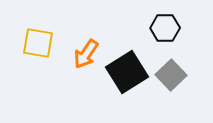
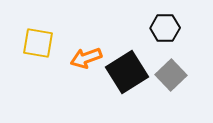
orange arrow: moved 4 px down; rotated 36 degrees clockwise
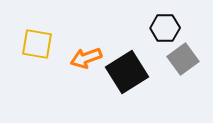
yellow square: moved 1 px left, 1 px down
gray square: moved 12 px right, 16 px up; rotated 8 degrees clockwise
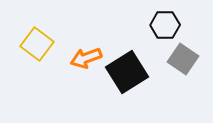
black hexagon: moved 3 px up
yellow square: rotated 28 degrees clockwise
gray square: rotated 20 degrees counterclockwise
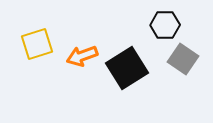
yellow square: rotated 36 degrees clockwise
orange arrow: moved 4 px left, 2 px up
black square: moved 4 px up
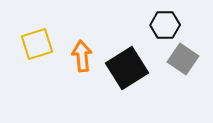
orange arrow: rotated 104 degrees clockwise
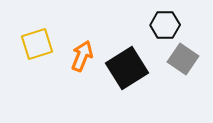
orange arrow: rotated 28 degrees clockwise
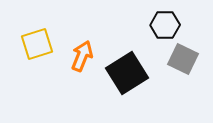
gray square: rotated 8 degrees counterclockwise
black square: moved 5 px down
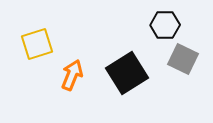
orange arrow: moved 10 px left, 19 px down
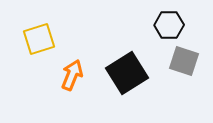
black hexagon: moved 4 px right
yellow square: moved 2 px right, 5 px up
gray square: moved 1 px right, 2 px down; rotated 8 degrees counterclockwise
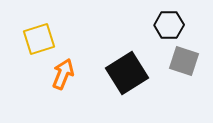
orange arrow: moved 9 px left, 1 px up
